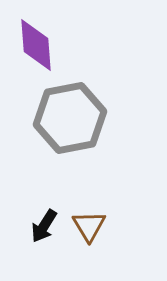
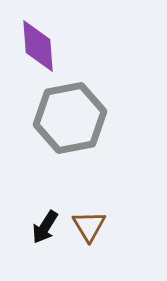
purple diamond: moved 2 px right, 1 px down
black arrow: moved 1 px right, 1 px down
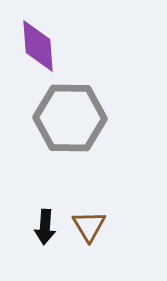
gray hexagon: rotated 12 degrees clockwise
black arrow: rotated 28 degrees counterclockwise
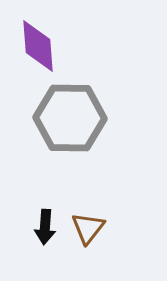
brown triangle: moved 1 px left, 2 px down; rotated 9 degrees clockwise
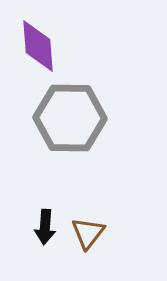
brown triangle: moved 5 px down
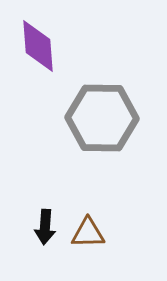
gray hexagon: moved 32 px right
brown triangle: rotated 51 degrees clockwise
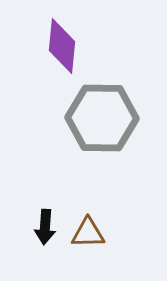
purple diamond: moved 24 px right; rotated 10 degrees clockwise
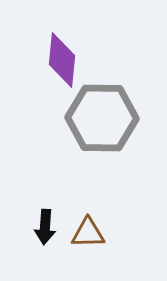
purple diamond: moved 14 px down
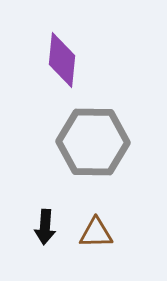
gray hexagon: moved 9 px left, 24 px down
brown triangle: moved 8 px right
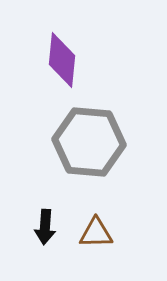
gray hexagon: moved 4 px left; rotated 4 degrees clockwise
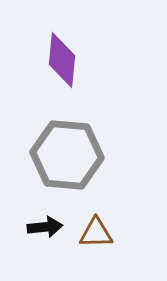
gray hexagon: moved 22 px left, 13 px down
black arrow: rotated 100 degrees counterclockwise
